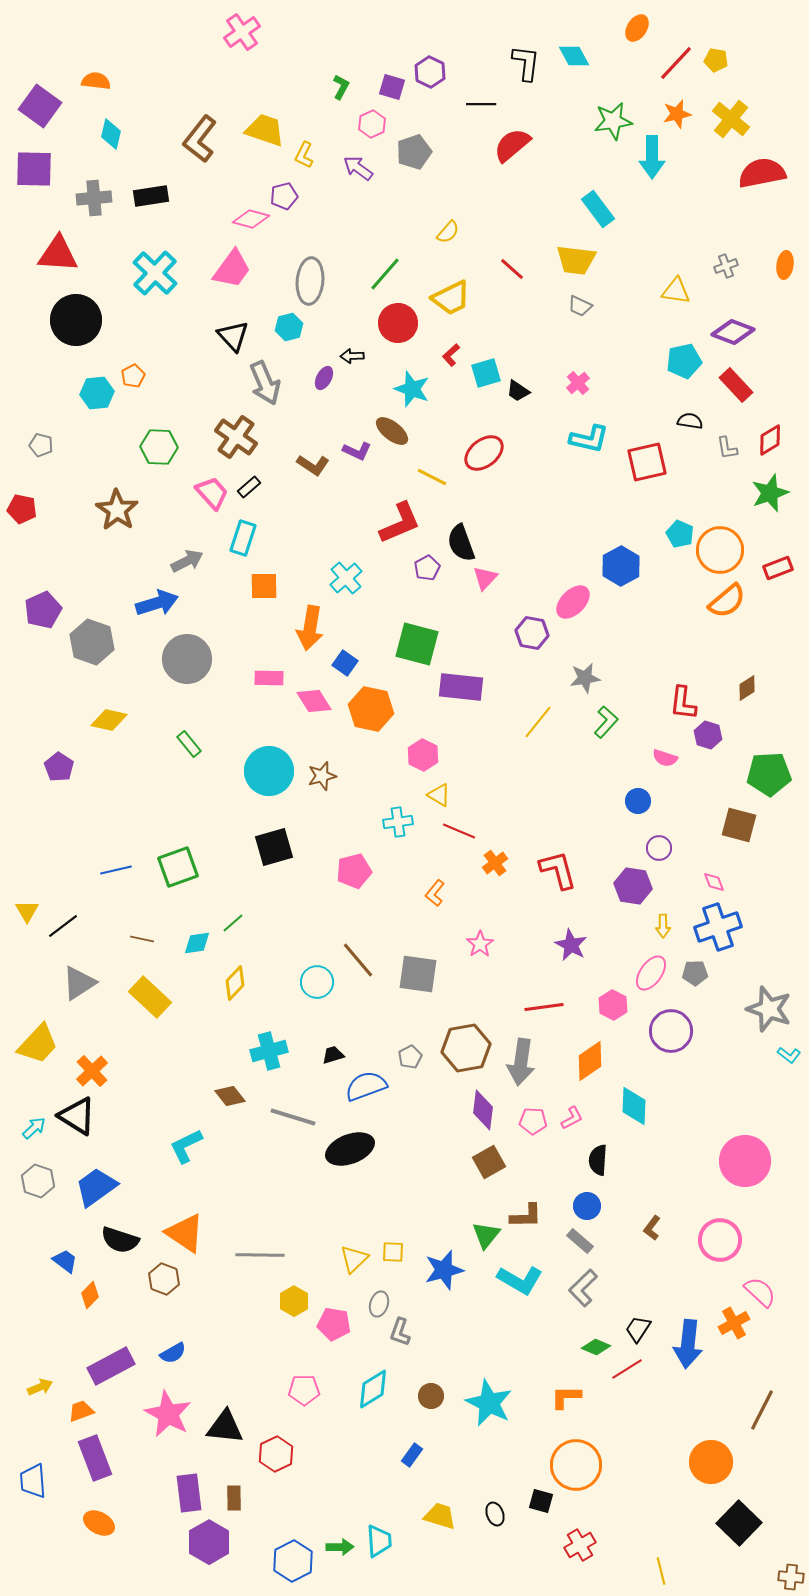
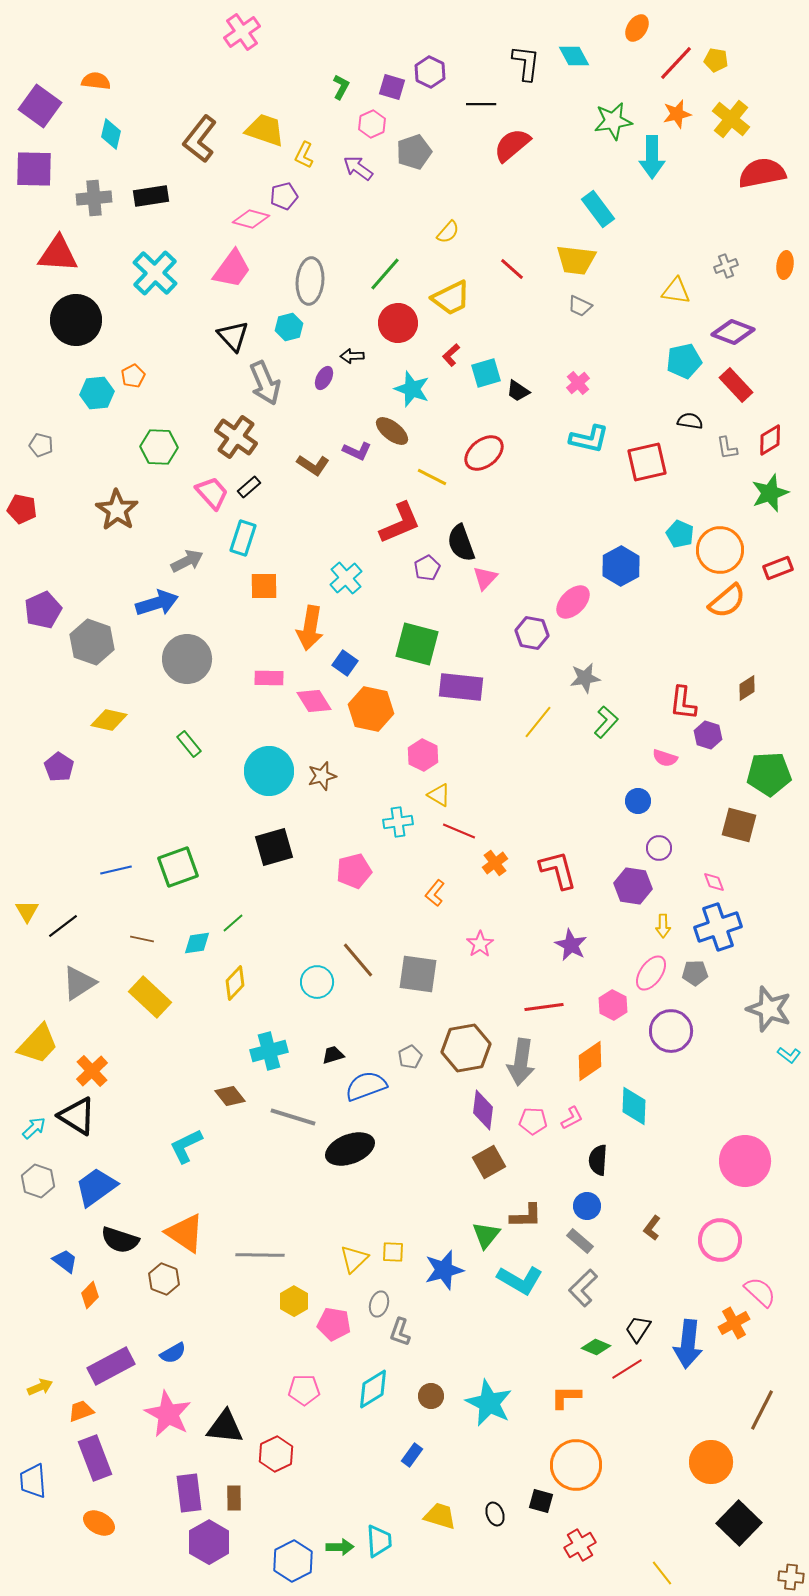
yellow line at (661, 1571): moved 1 px right, 2 px down; rotated 24 degrees counterclockwise
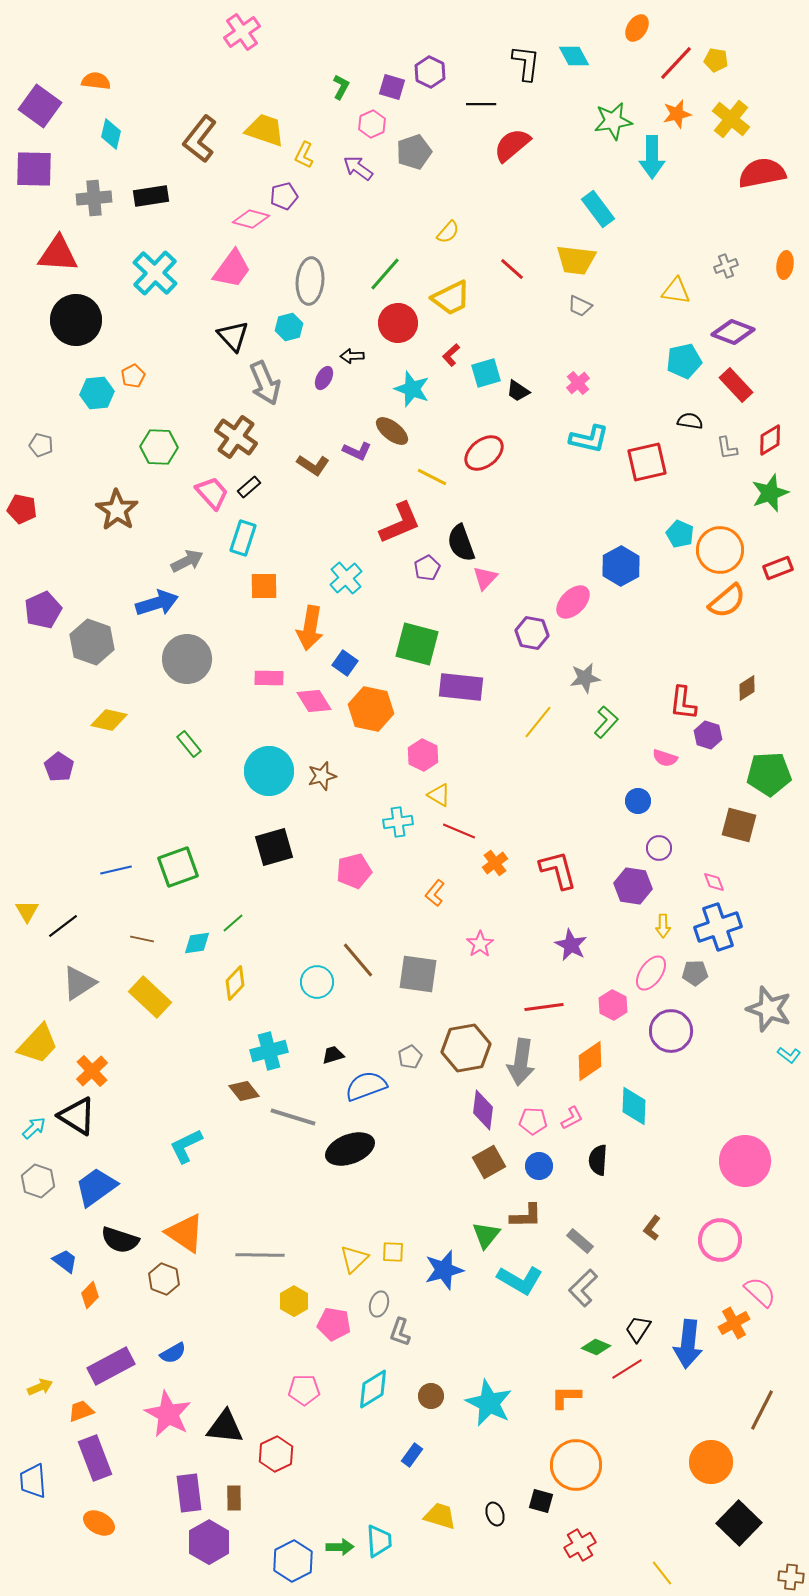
brown diamond at (230, 1096): moved 14 px right, 5 px up
blue circle at (587, 1206): moved 48 px left, 40 px up
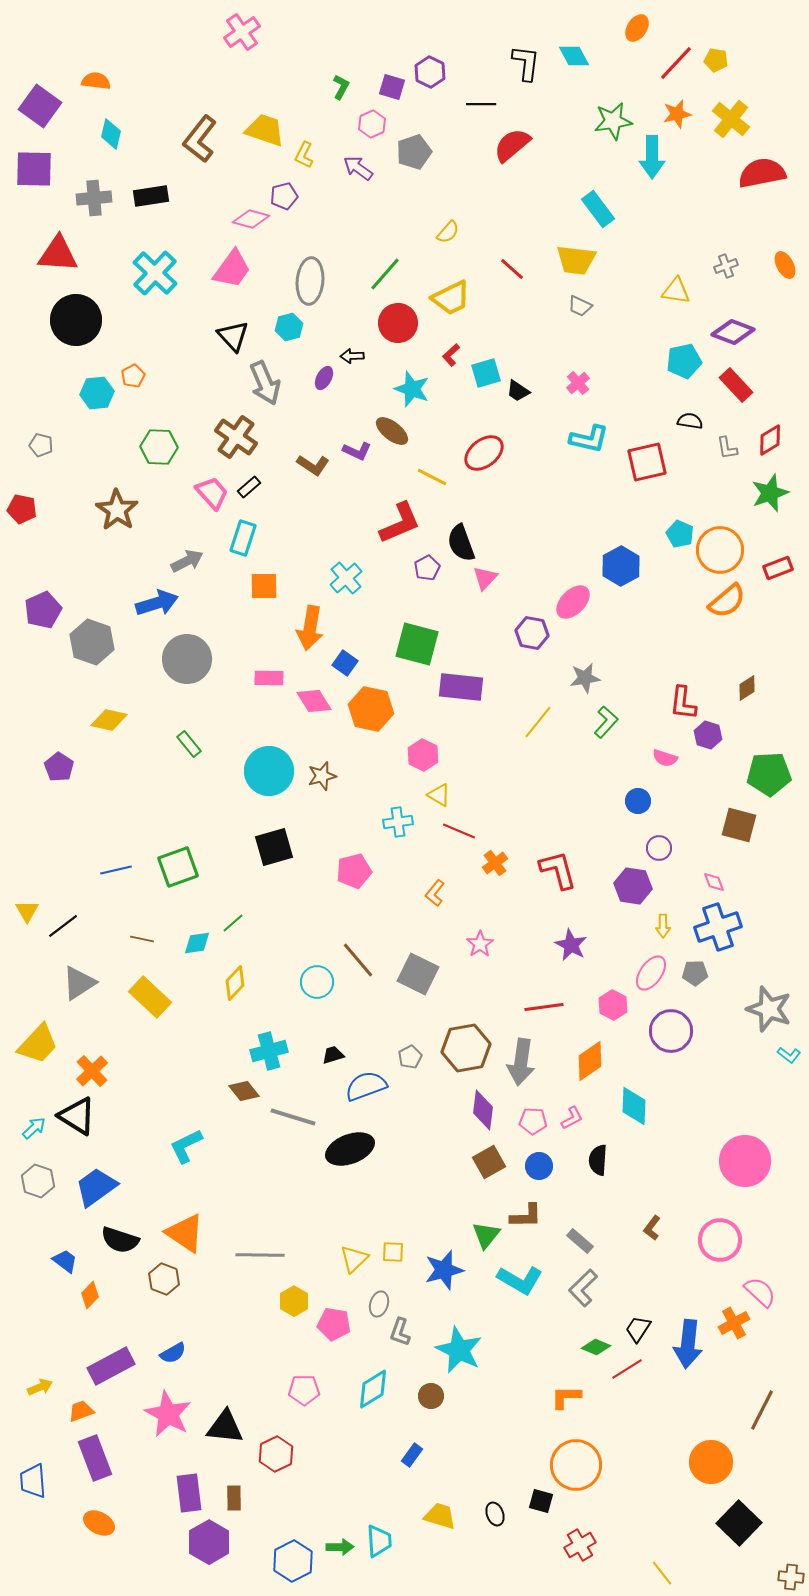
orange ellipse at (785, 265): rotated 36 degrees counterclockwise
gray square at (418, 974): rotated 18 degrees clockwise
cyan star at (489, 1403): moved 30 px left, 53 px up
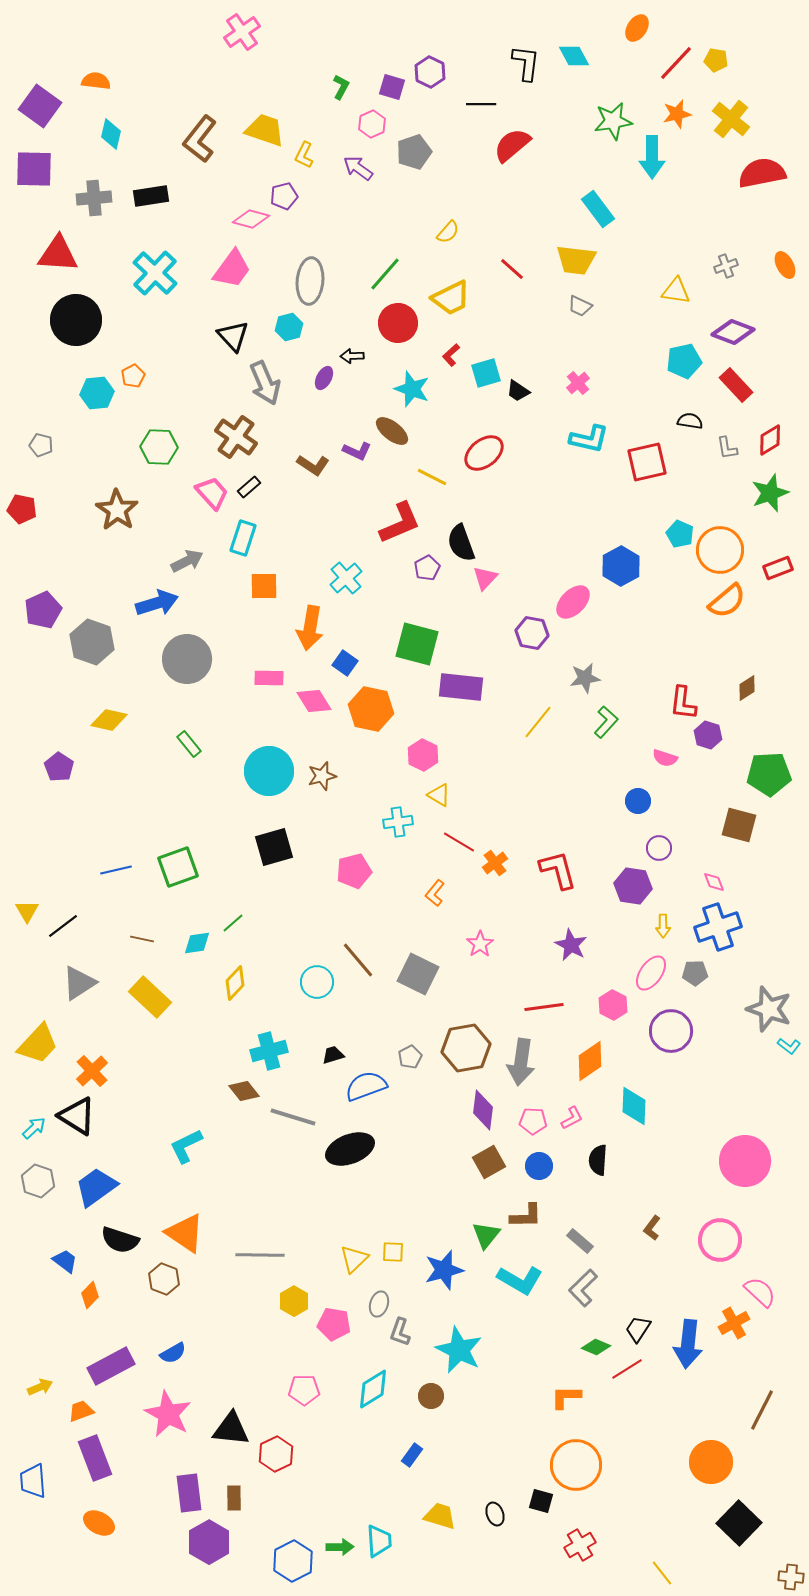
red line at (459, 831): moved 11 px down; rotated 8 degrees clockwise
cyan L-shape at (789, 1055): moved 9 px up
black triangle at (225, 1427): moved 6 px right, 2 px down
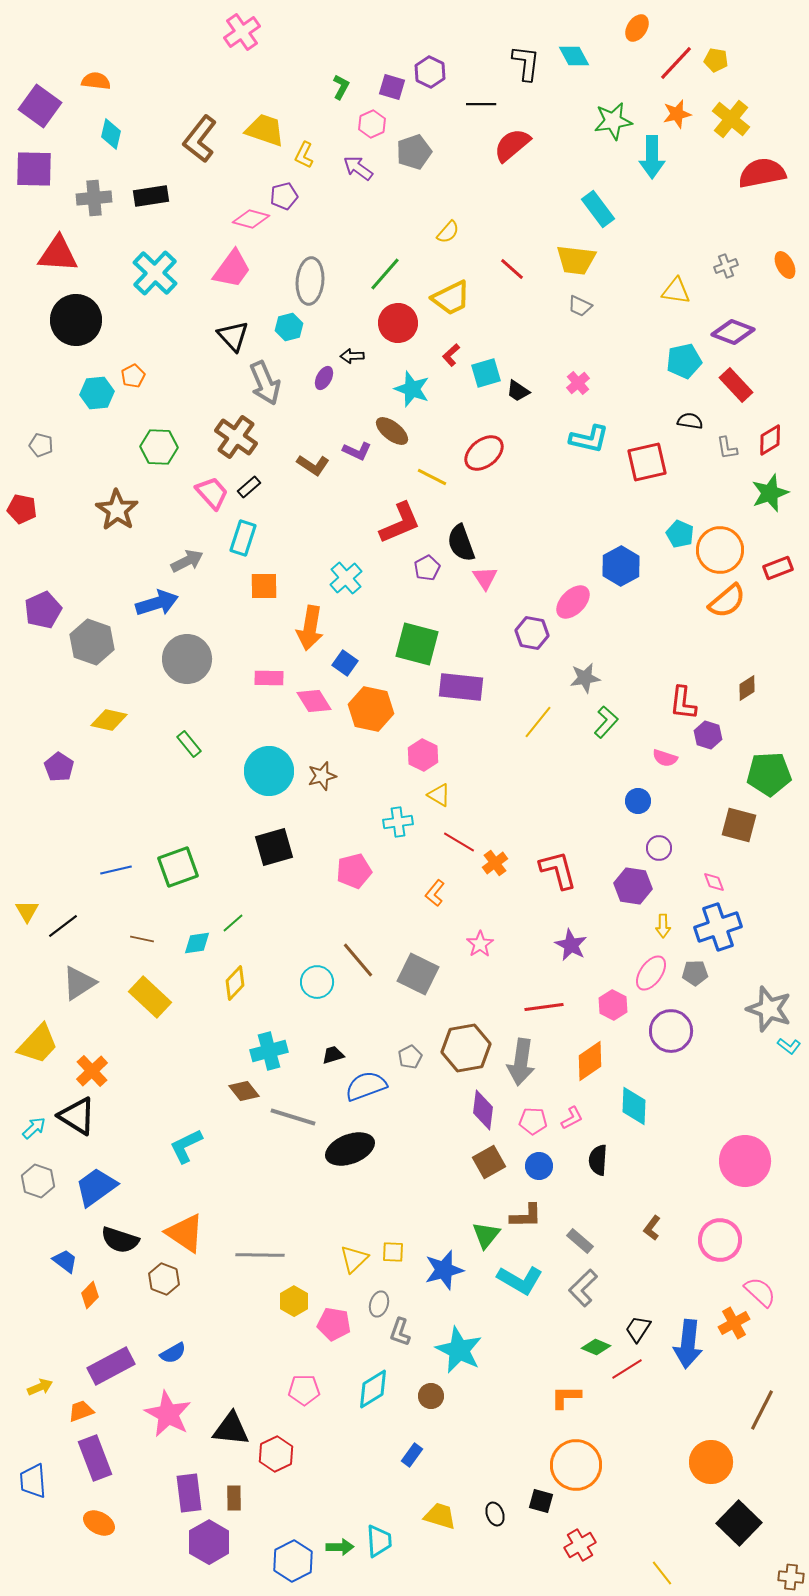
pink triangle at (485, 578): rotated 16 degrees counterclockwise
